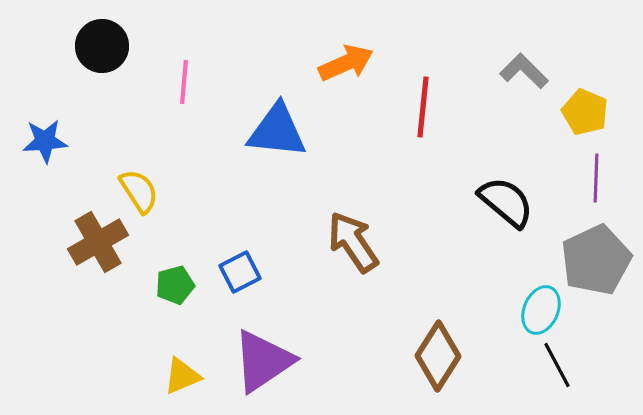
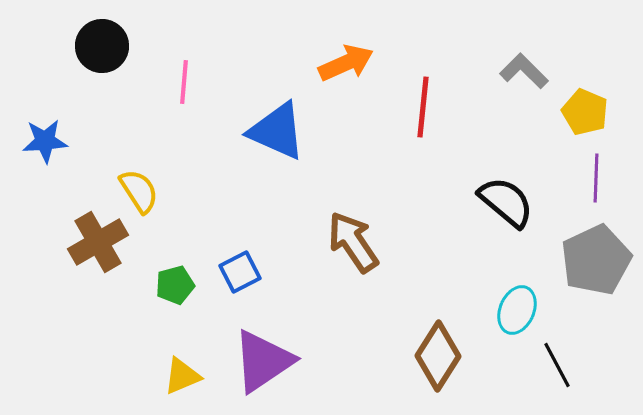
blue triangle: rotated 18 degrees clockwise
cyan ellipse: moved 24 px left
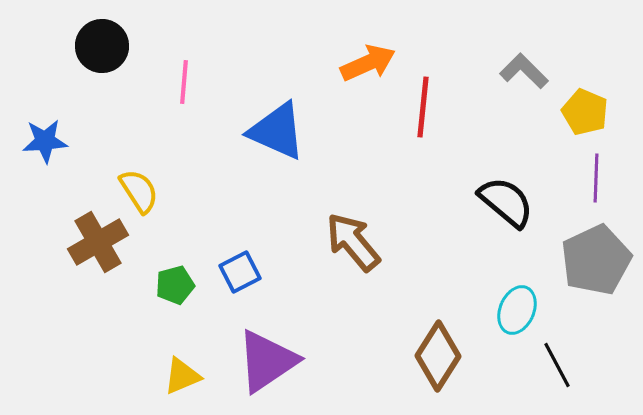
orange arrow: moved 22 px right
brown arrow: rotated 6 degrees counterclockwise
purple triangle: moved 4 px right
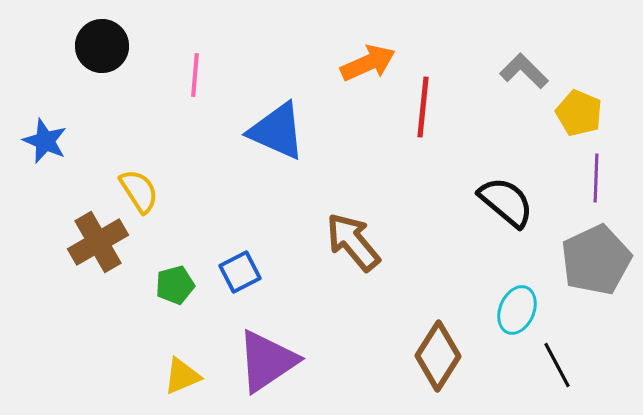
pink line: moved 11 px right, 7 px up
yellow pentagon: moved 6 px left, 1 px down
blue star: rotated 27 degrees clockwise
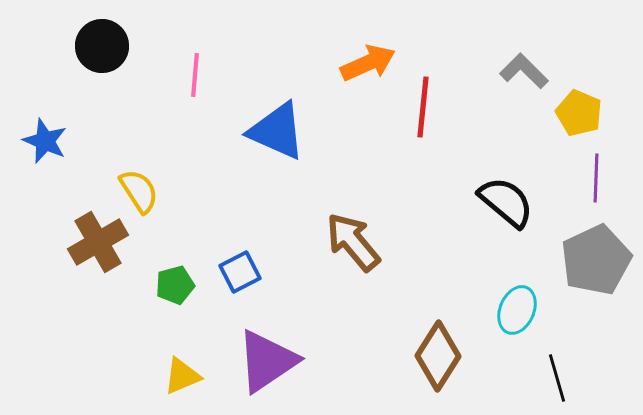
black line: moved 13 px down; rotated 12 degrees clockwise
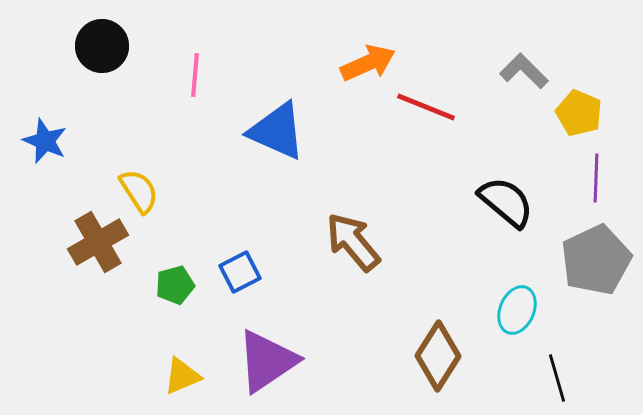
red line: moved 3 px right; rotated 74 degrees counterclockwise
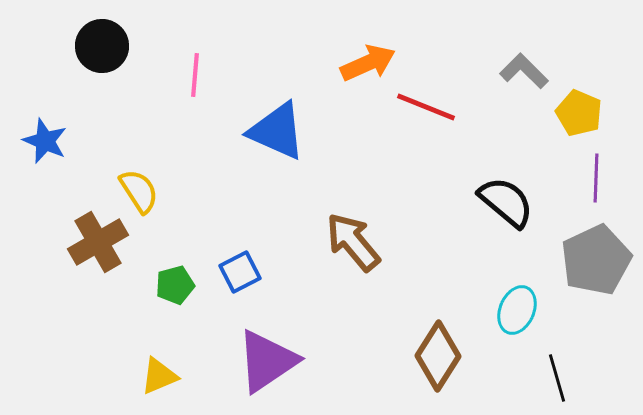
yellow triangle: moved 23 px left
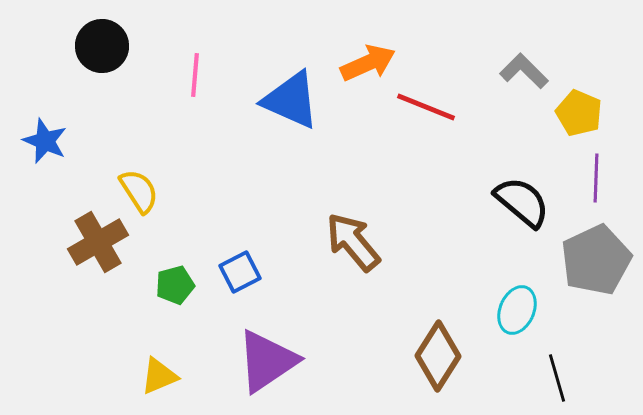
blue triangle: moved 14 px right, 31 px up
black semicircle: moved 16 px right
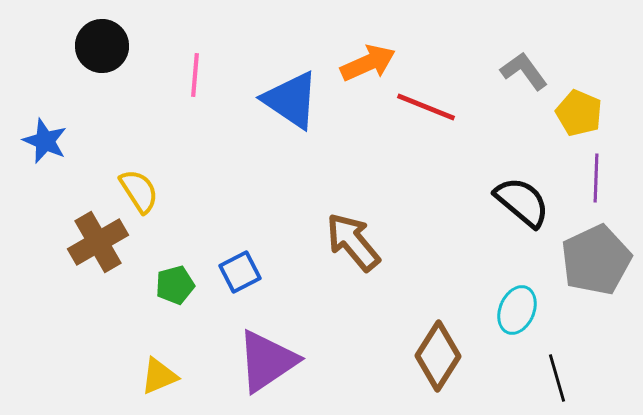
gray L-shape: rotated 9 degrees clockwise
blue triangle: rotated 10 degrees clockwise
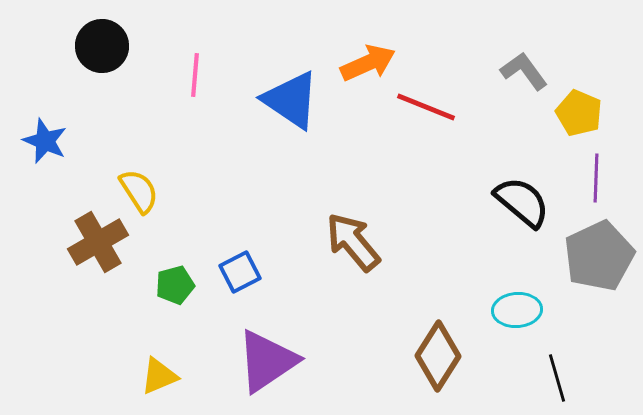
gray pentagon: moved 3 px right, 4 px up
cyan ellipse: rotated 63 degrees clockwise
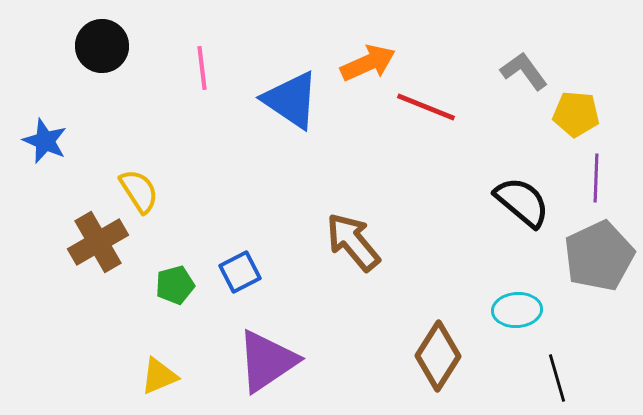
pink line: moved 7 px right, 7 px up; rotated 12 degrees counterclockwise
yellow pentagon: moved 3 px left, 1 px down; rotated 18 degrees counterclockwise
